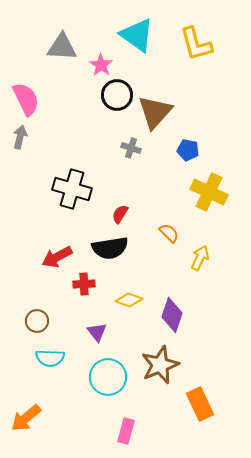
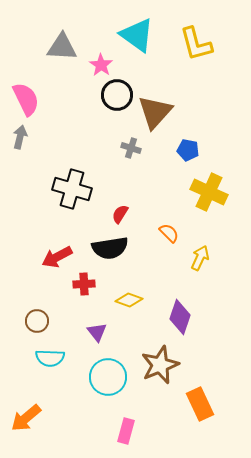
purple diamond: moved 8 px right, 2 px down
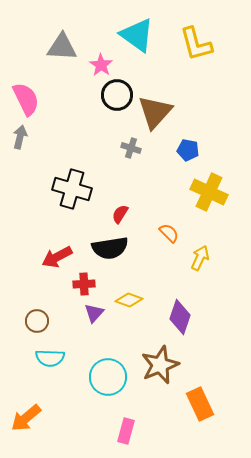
purple triangle: moved 3 px left, 19 px up; rotated 20 degrees clockwise
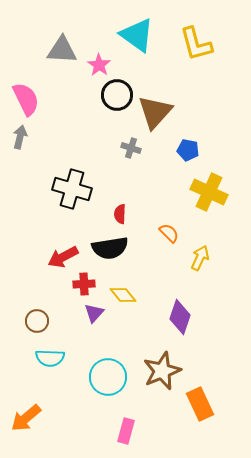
gray triangle: moved 3 px down
pink star: moved 2 px left
red semicircle: rotated 30 degrees counterclockwise
red arrow: moved 6 px right
yellow diamond: moved 6 px left, 5 px up; rotated 32 degrees clockwise
brown star: moved 2 px right, 6 px down
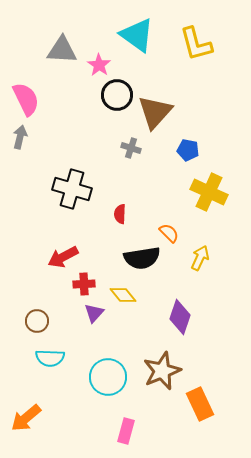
black semicircle: moved 32 px right, 10 px down
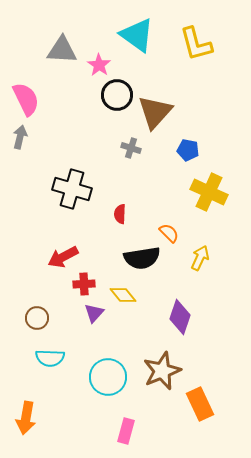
brown circle: moved 3 px up
orange arrow: rotated 40 degrees counterclockwise
